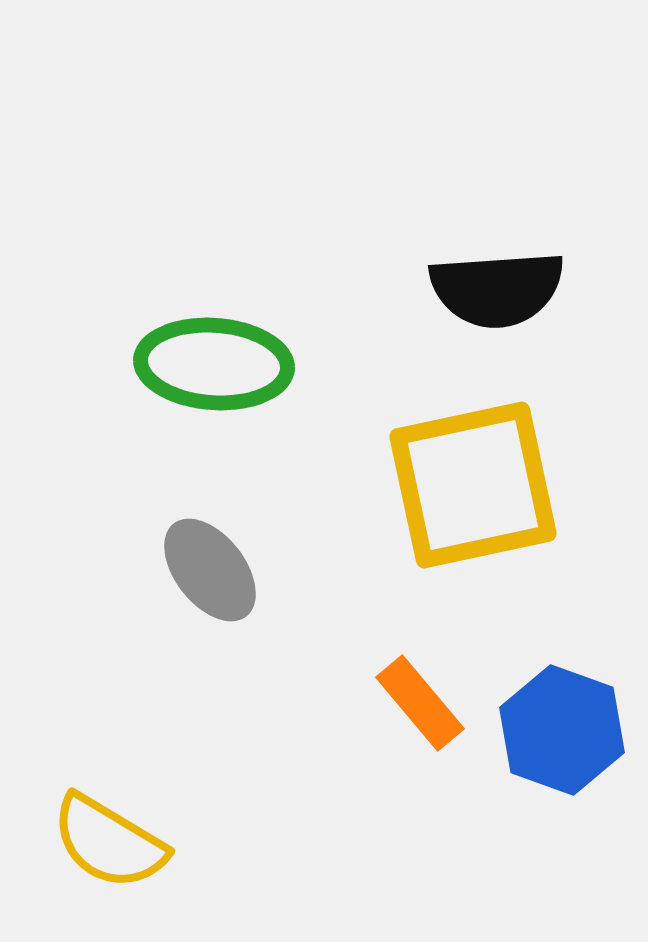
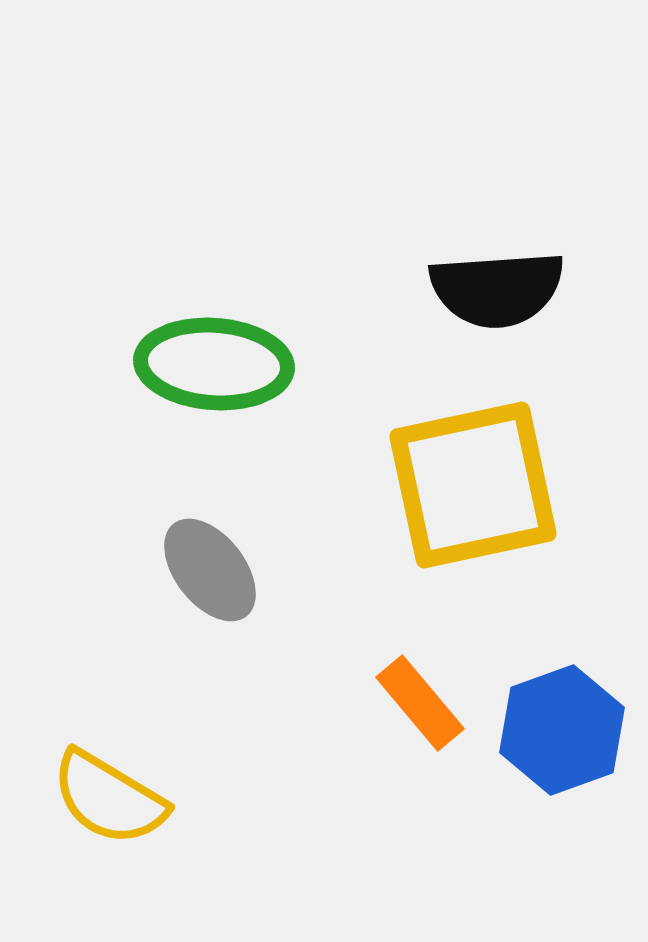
blue hexagon: rotated 20 degrees clockwise
yellow semicircle: moved 44 px up
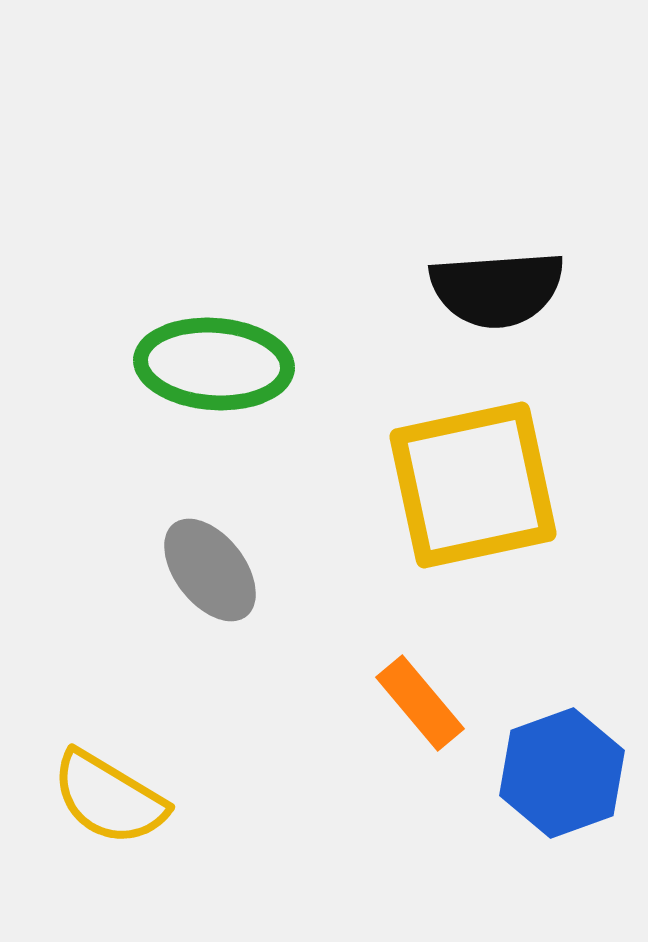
blue hexagon: moved 43 px down
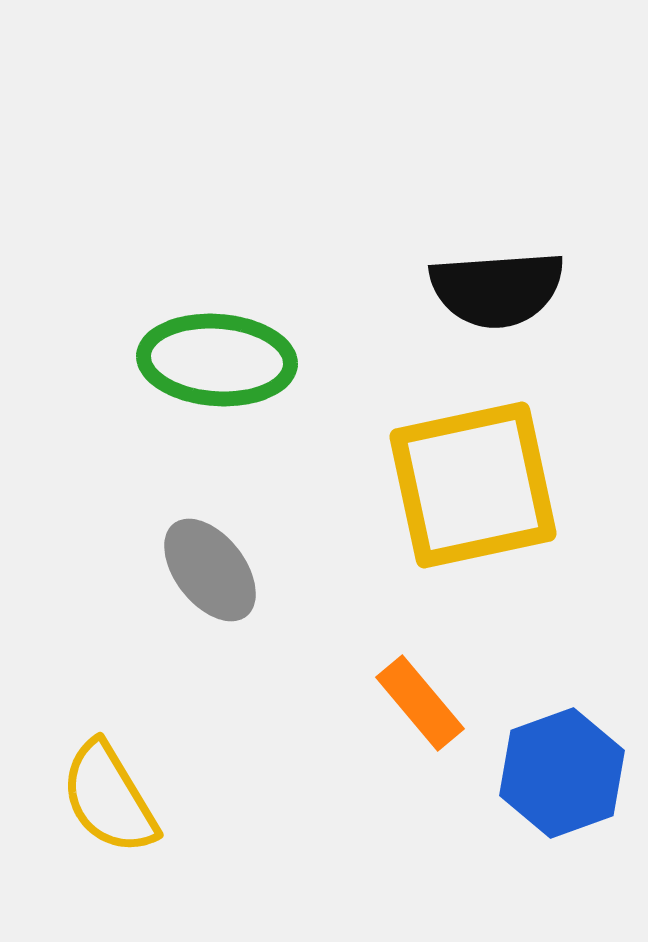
green ellipse: moved 3 px right, 4 px up
yellow semicircle: rotated 28 degrees clockwise
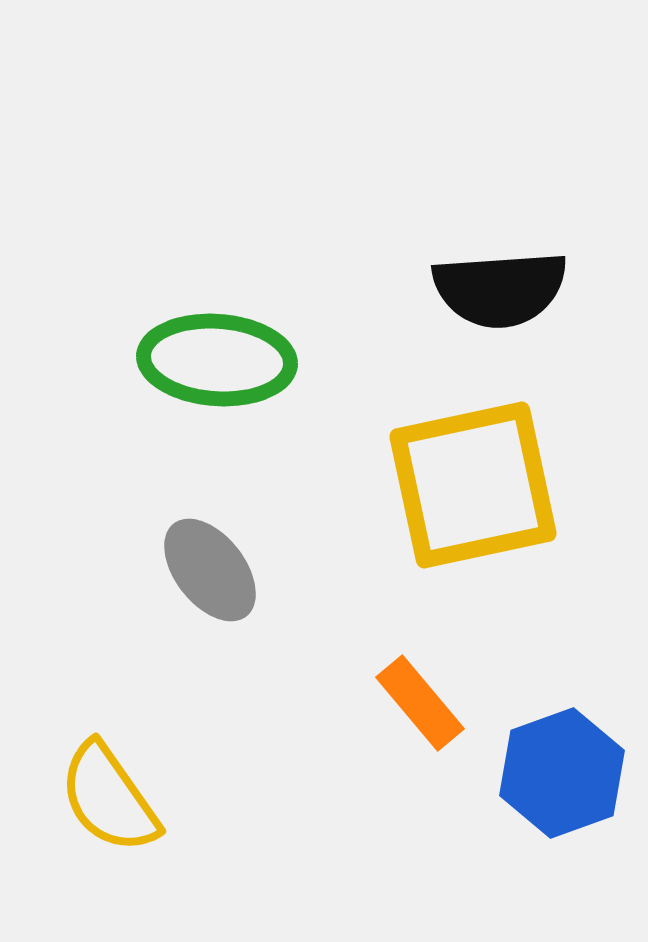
black semicircle: moved 3 px right
yellow semicircle: rotated 4 degrees counterclockwise
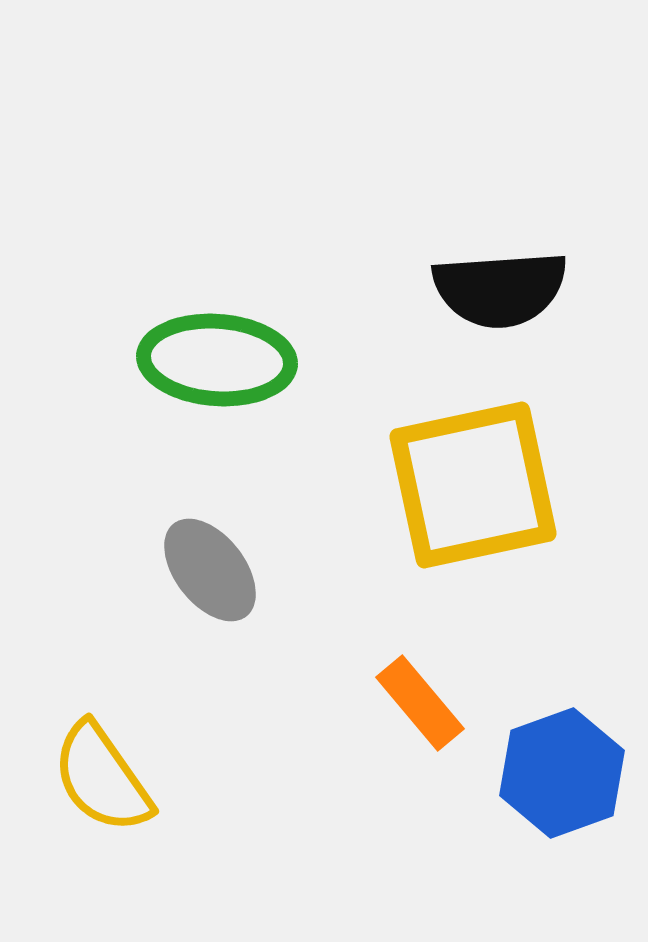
yellow semicircle: moved 7 px left, 20 px up
